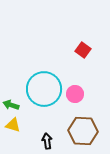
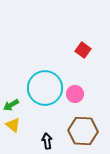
cyan circle: moved 1 px right, 1 px up
green arrow: rotated 49 degrees counterclockwise
yellow triangle: rotated 21 degrees clockwise
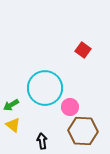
pink circle: moved 5 px left, 13 px down
black arrow: moved 5 px left
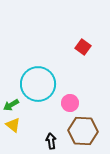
red square: moved 3 px up
cyan circle: moved 7 px left, 4 px up
pink circle: moved 4 px up
black arrow: moved 9 px right
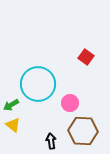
red square: moved 3 px right, 10 px down
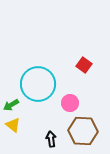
red square: moved 2 px left, 8 px down
black arrow: moved 2 px up
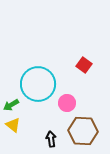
pink circle: moved 3 px left
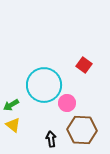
cyan circle: moved 6 px right, 1 px down
brown hexagon: moved 1 px left, 1 px up
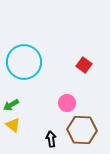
cyan circle: moved 20 px left, 23 px up
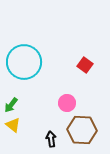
red square: moved 1 px right
green arrow: rotated 21 degrees counterclockwise
